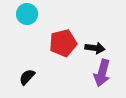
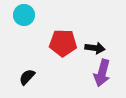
cyan circle: moved 3 px left, 1 px down
red pentagon: rotated 16 degrees clockwise
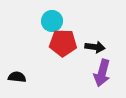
cyan circle: moved 28 px right, 6 px down
black arrow: moved 1 px up
black semicircle: moved 10 px left; rotated 54 degrees clockwise
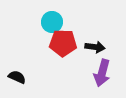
cyan circle: moved 1 px down
black semicircle: rotated 18 degrees clockwise
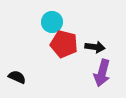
red pentagon: moved 1 px right, 1 px down; rotated 12 degrees clockwise
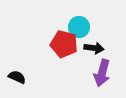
cyan circle: moved 27 px right, 5 px down
black arrow: moved 1 px left, 1 px down
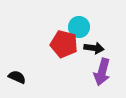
purple arrow: moved 1 px up
